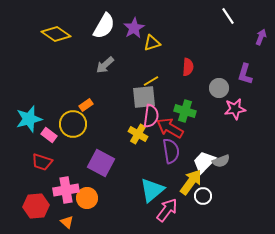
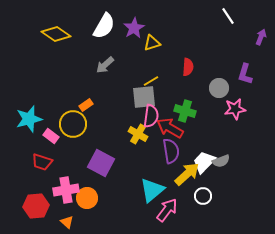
pink rectangle: moved 2 px right, 1 px down
yellow arrow: moved 4 px left, 8 px up; rotated 12 degrees clockwise
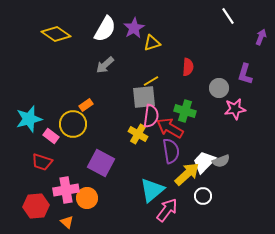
white semicircle: moved 1 px right, 3 px down
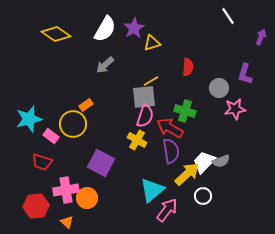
pink semicircle: moved 6 px left; rotated 10 degrees clockwise
yellow cross: moved 1 px left, 6 px down
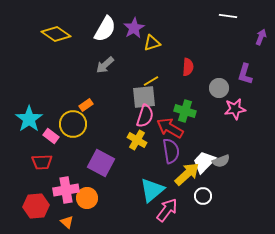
white line: rotated 48 degrees counterclockwise
cyan star: rotated 20 degrees counterclockwise
red trapezoid: rotated 20 degrees counterclockwise
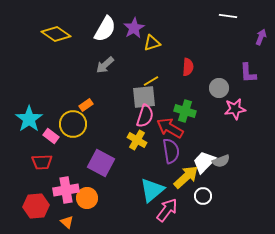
purple L-shape: moved 3 px right, 1 px up; rotated 20 degrees counterclockwise
yellow arrow: moved 1 px left, 3 px down
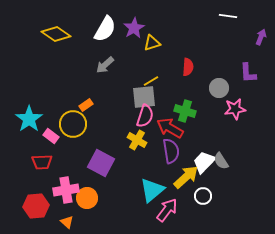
gray semicircle: rotated 78 degrees clockwise
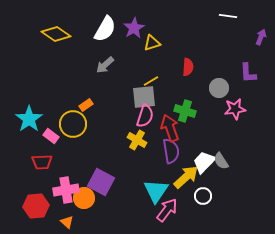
red arrow: rotated 40 degrees clockwise
purple square: moved 19 px down
cyan triangle: moved 4 px right, 1 px down; rotated 16 degrees counterclockwise
orange circle: moved 3 px left
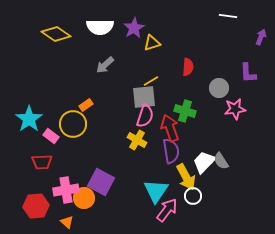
white semicircle: moved 5 px left, 2 px up; rotated 60 degrees clockwise
yellow arrow: rotated 104 degrees clockwise
white circle: moved 10 px left
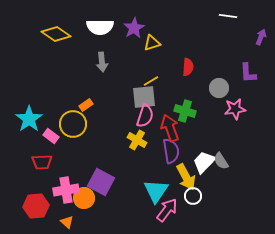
gray arrow: moved 3 px left, 3 px up; rotated 54 degrees counterclockwise
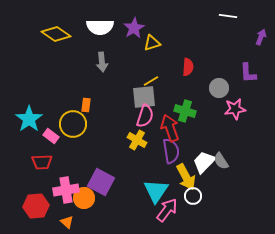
orange rectangle: rotated 48 degrees counterclockwise
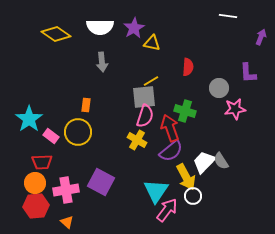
yellow triangle: rotated 30 degrees clockwise
yellow circle: moved 5 px right, 8 px down
purple semicircle: rotated 60 degrees clockwise
orange circle: moved 49 px left, 15 px up
